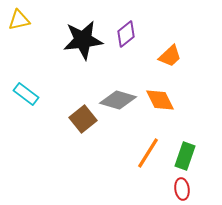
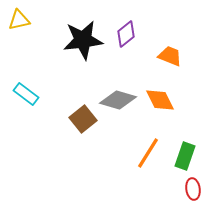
orange trapezoid: rotated 115 degrees counterclockwise
red ellipse: moved 11 px right
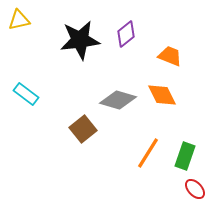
black star: moved 3 px left
orange diamond: moved 2 px right, 5 px up
brown square: moved 10 px down
red ellipse: moved 2 px right; rotated 35 degrees counterclockwise
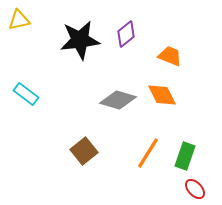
brown square: moved 1 px right, 22 px down
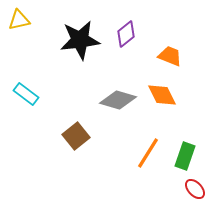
brown square: moved 8 px left, 15 px up
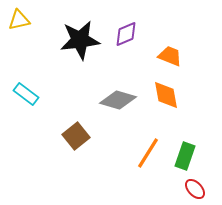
purple diamond: rotated 16 degrees clockwise
orange diamond: moved 4 px right; rotated 16 degrees clockwise
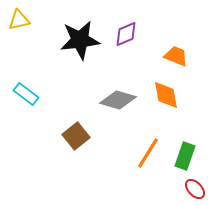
orange trapezoid: moved 6 px right
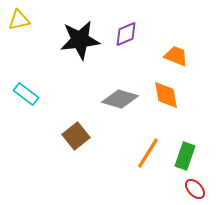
gray diamond: moved 2 px right, 1 px up
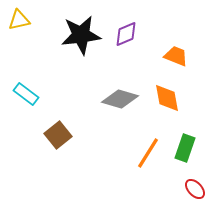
black star: moved 1 px right, 5 px up
orange diamond: moved 1 px right, 3 px down
brown square: moved 18 px left, 1 px up
green rectangle: moved 8 px up
